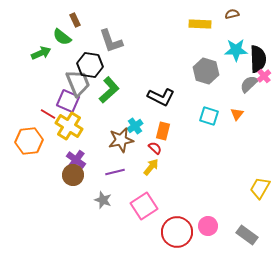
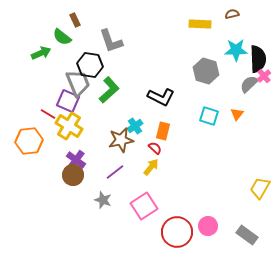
purple line: rotated 24 degrees counterclockwise
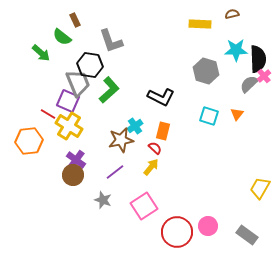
green arrow: rotated 66 degrees clockwise
